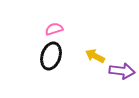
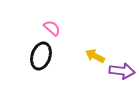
pink semicircle: moved 2 px left, 1 px up; rotated 60 degrees clockwise
black ellipse: moved 10 px left
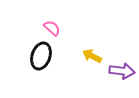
yellow arrow: moved 3 px left
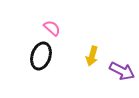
yellow arrow: rotated 102 degrees counterclockwise
purple arrow: rotated 20 degrees clockwise
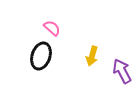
purple arrow: rotated 145 degrees counterclockwise
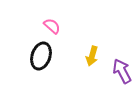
pink semicircle: moved 2 px up
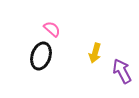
pink semicircle: moved 3 px down
yellow arrow: moved 3 px right, 3 px up
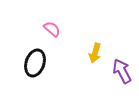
black ellipse: moved 6 px left, 7 px down
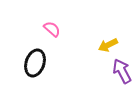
yellow arrow: moved 13 px right, 8 px up; rotated 48 degrees clockwise
